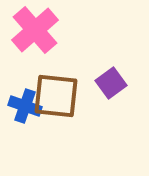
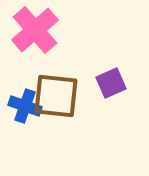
purple square: rotated 12 degrees clockwise
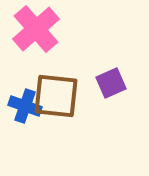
pink cross: moved 1 px right, 1 px up
